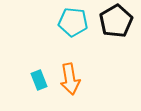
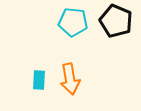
black pentagon: rotated 20 degrees counterclockwise
cyan rectangle: rotated 24 degrees clockwise
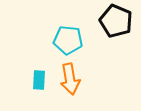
cyan pentagon: moved 5 px left, 18 px down
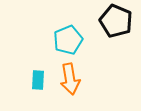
cyan pentagon: rotated 28 degrees counterclockwise
cyan rectangle: moved 1 px left
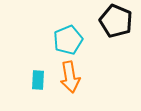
orange arrow: moved 2 px up
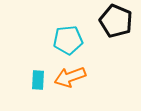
cyan pentagon: rotated 16 degrees clockwise
orange arrow: rotated 80 degrees clockwise
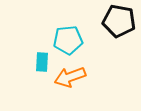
black pentagon: moved 3 px right; rotated 12 degrees counterclockwise
cyan rectangle: moved 4 px right, 18 px up
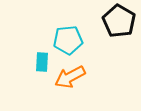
black pentagon: rotated 20 degrees clockwise
orange arrow: rotated 8 degrees counterclockwise
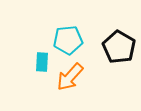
black pentagon: moved 26 px down
orange arrow: rotated 20 degrees counterclockwise
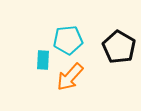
cyan rectangle: moved 1 px right, 2 px up
